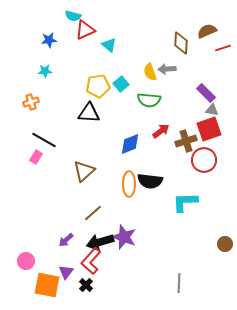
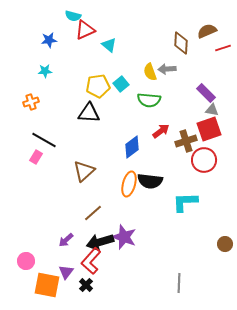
blue diamond: moved 2 px right, 3 px down; rotated 15 degrees counterclockwise
orange ellipse: rotated 15 degrees clockwise
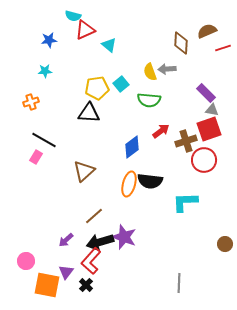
yellow pentagon: moved 1 px left, 2 px down
brown line: moved 1 px right, 3 px down
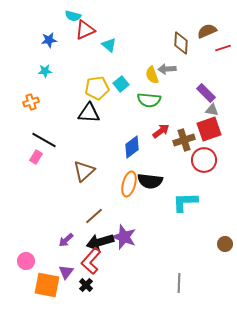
yellow semicircle: moved 2 px right, 3 px down
brown cross: moved 2 px left, 1 px up
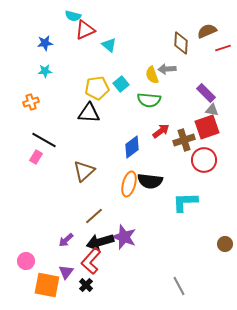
blue star: moved 4 px left, 3 px down
red square: moved 2 px left, 2 px up
gray line: moved 3 px down; rotated 30 degrees counterclockwise
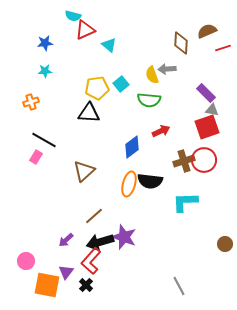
red arrow: rotated 12 degrees clockwise
brown cross: moved 21 px down
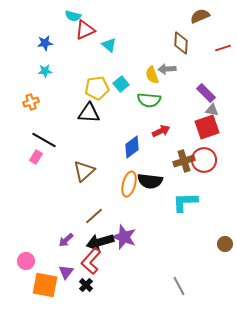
brown semicircle: moved 7 px left, 15 px up
orange square: moved 2 px left
